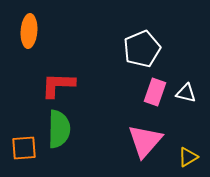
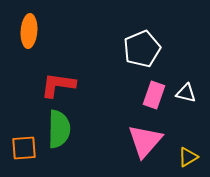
red L-shape: rotated 6 degrees clockwise
pink rectangle: moved 1 px left, 3 px down
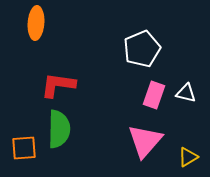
orange ellipse: moved 7 px right, 8 px up
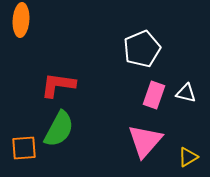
orange ellipse: moved 15 px left, 3 px up
green semicircle: rotated 27 degrees clockwise
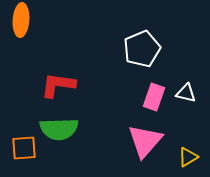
pink rectangle: moved 2 px down
green semicircle: rotated 60 degrees clockwise
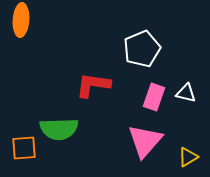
red L-shape: moved 35 px right
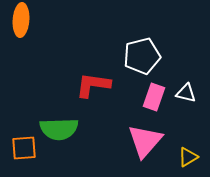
white pentagon: moved 7 px down; rotated 9 degrees clockwise
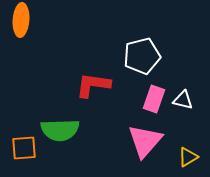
white triangle: moved 3 px left, 7 px down
pink rectangle: moved 2 px down
green semicircle: moved 1 px right, 1 px down
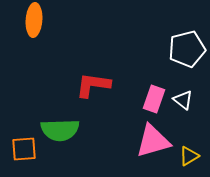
orange ellipse: moved 13 px right
white pentagon: moved 45 px right, 7 px up
white triangle: rotated 25 degrees clockwise
pink triangle: moved 8 px right; rotated 33 degrees clockwise
orange square: moved 1 px down
yellow triangle: moved 1 px right, 1 px up
